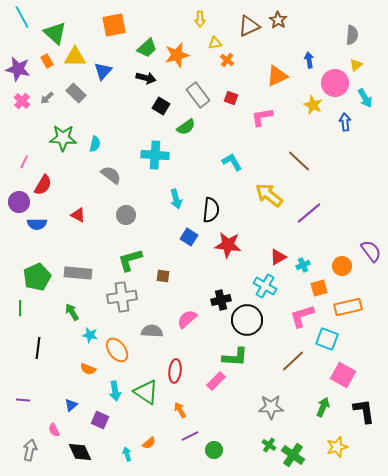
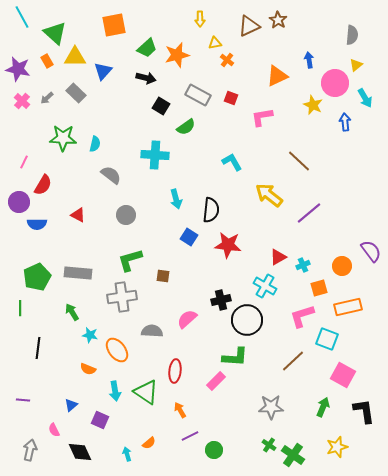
gray rectangle at (198, 95): rotated 25 degrees counterclockwise
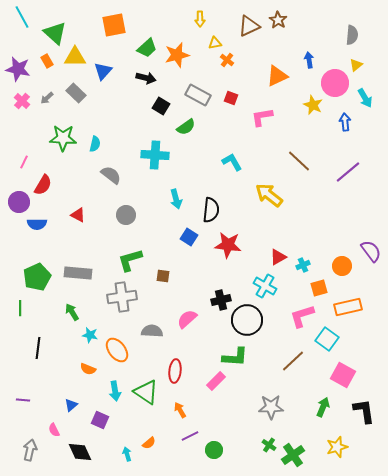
purple line at (309, 213): moved 39 px right, 41 px up
cyan square at (327, 339): rotated 15 degrees clockwise
green cross at (293, 455): rotated 20 degrees clockwise
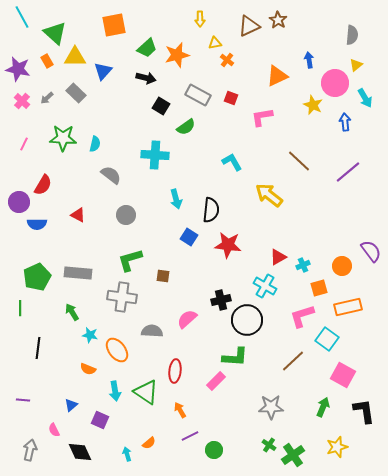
pink line at (24, 162): moved 18 px up
gray cross at (122, 297): rotated 16 degrees clockwise
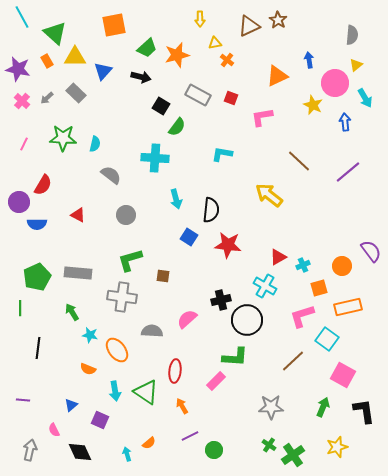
black arrow at (146, 78): moved 5 px left, 1 px up
green semicircle at (186, 127): moved 9 px left; rotated 18 degrees counterclockwise
cyan cross at (155, 155): moved 3 px down
cyan L-shape at (232, 162): moved 10 px left, 8 px up; rotated 50 degrees counterclockwise
orange arrow at (180, 410): moved 2 px right, 4 px up
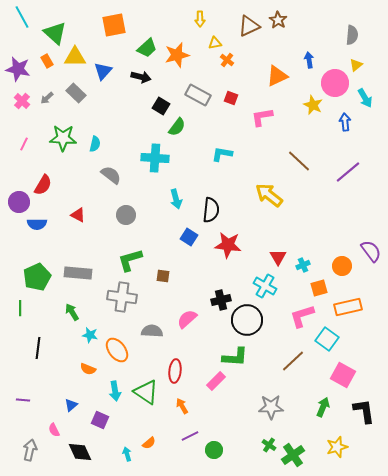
red triangle at (278, 257): rotated 30 degrees counterclockwise
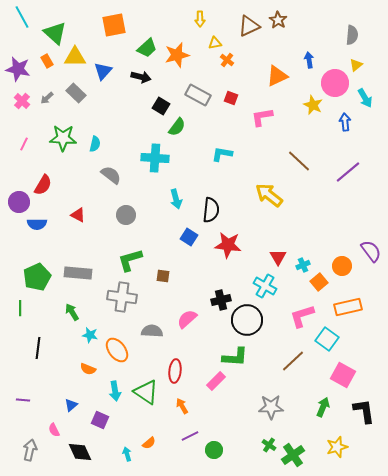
orange square at (319, 288): moved 6 px up; rotated 24 degrees counterclockwise
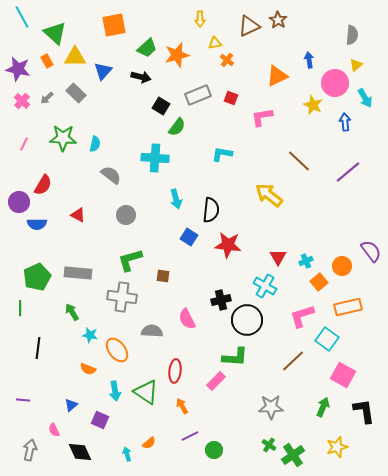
gray rectangle at (198, 95): rotated 50 degrees counterclockwise
cyan cross at (303, 265): moved 3 px right, 4 px up
pink semicircle at (187, 319): rotated 75 degrees counterclockwise
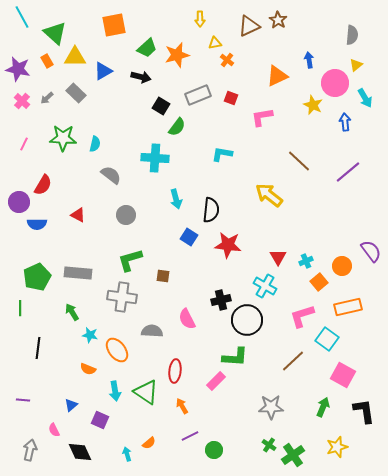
blue triangle at (103, 71): rotated 18 degrees clockwise
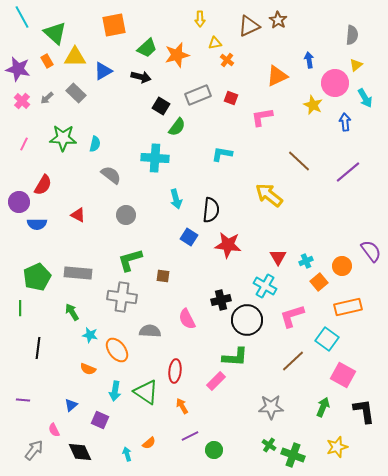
pink L-shape at (302, 316): moved 10 px left
gray semicircle at (152, 331): moved 2 px left
cyan arrow at (115, 391): rotated 18 degrees clockwise
gray arrow at (30, 450): moved 4 px right; rotated 25 degrees clockwise
green cross at (293, 455): rotated 35 degrees counterclockwise
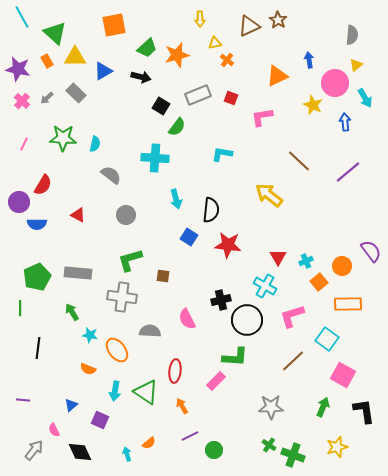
orange rectangle at (348, 307): moved 3 px up; rotated 12 degrees clockwise
